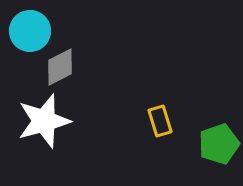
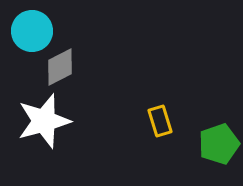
cyan circle: moved 2 px right
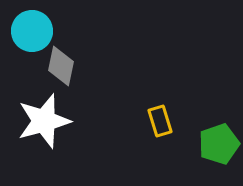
gray diamond: moved 1 px right, 1 px up; rotated 51 degrees counterclockwise
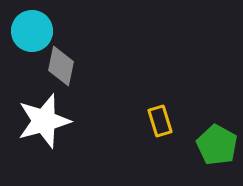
green pentagon: moved 2 px left, 1 px down; rotated 24 degrees counterclockwise
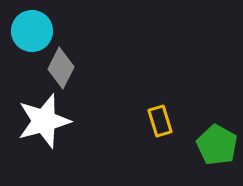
gray diamond: moved 2 px down; rotated 15 degrees clockwise
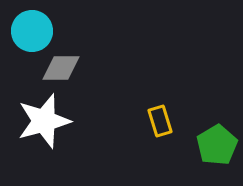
gray diamond: rotated 63 degrees clockwise
green pentagon: rotated 12 degrees clockwise
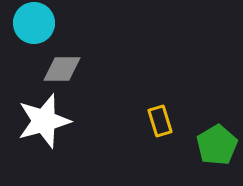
cyan circle: moved 2 px right, 8 px up
gray diamond: moved 1 px right, 1 px down
